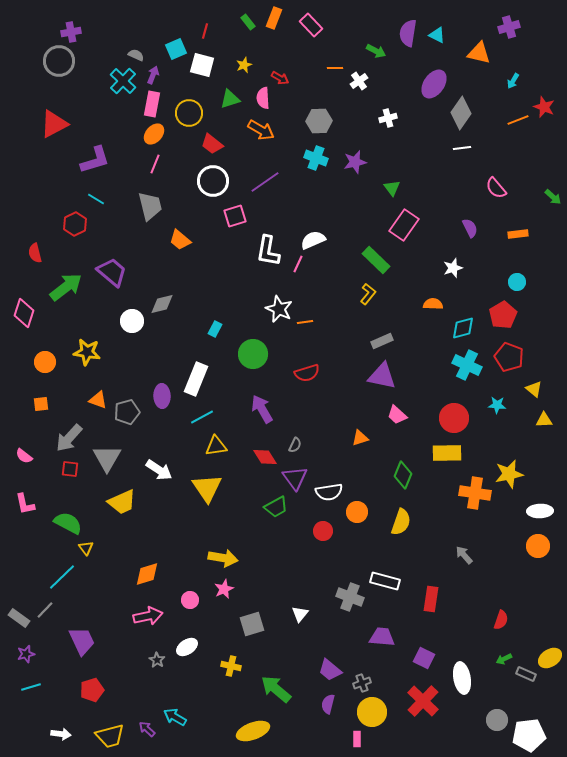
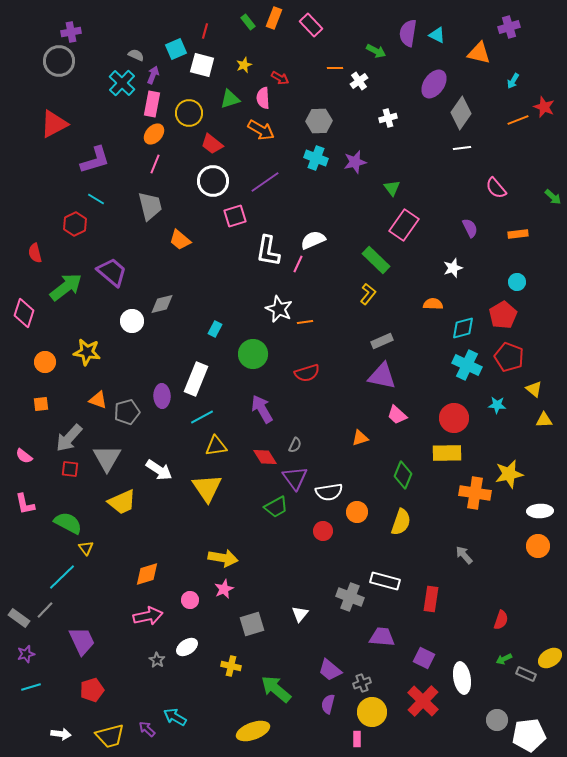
cyan cross at (123, 81): moved 1 px left, 2 px down
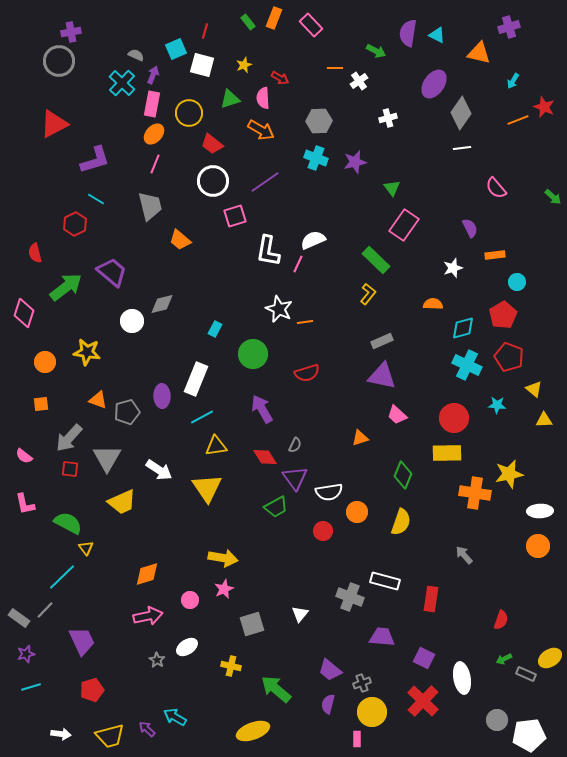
orange rectangle at (518, 234): moved 23 px left, 21 px down
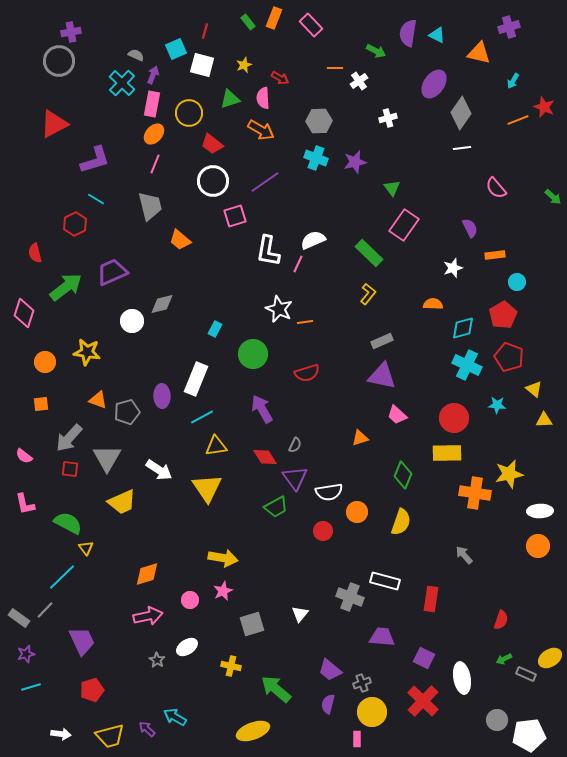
green rectangle at (376, 260): moved 7 px left, 7 px up
purple trapezoid at (112, 272): rotated 64 degrees counterclockwise
pink star at (224, 589): moved 1 px left, 2 px down
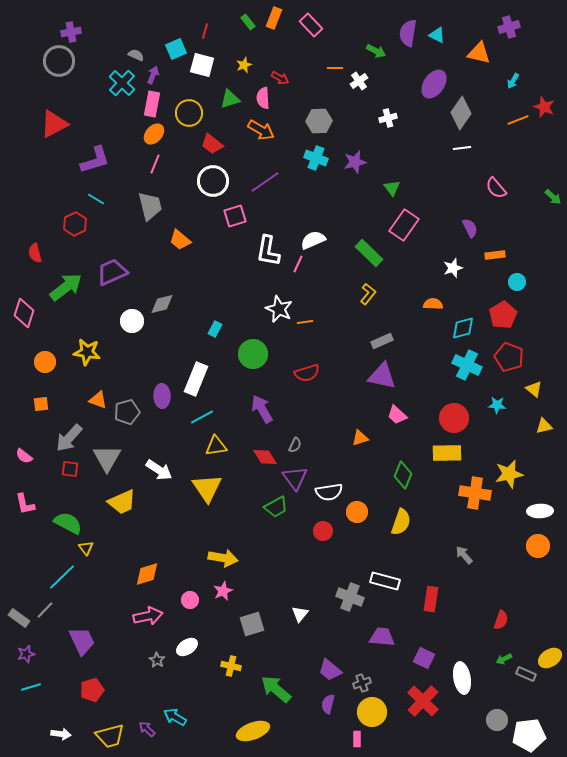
yellow triangle at (544, 420): moved 6 px down; rotated 12 degrees counterclockwise
